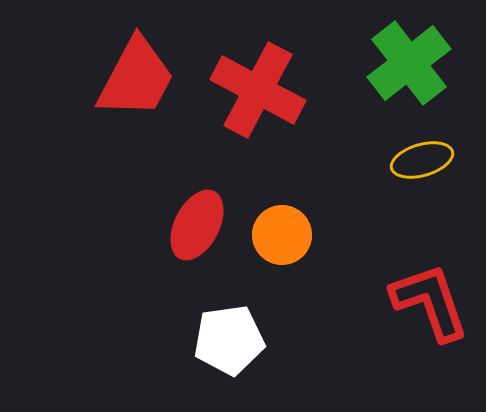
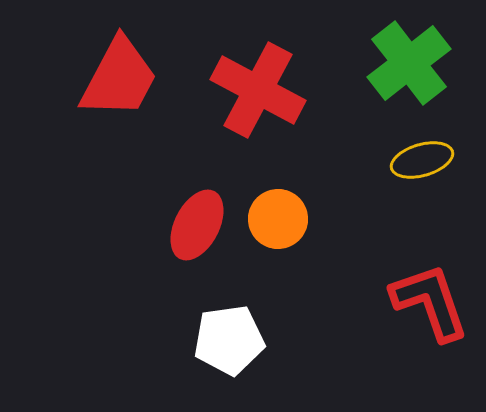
red trapezoid: moved 17 px left
orange circle: moved 4 px left, 16 px up
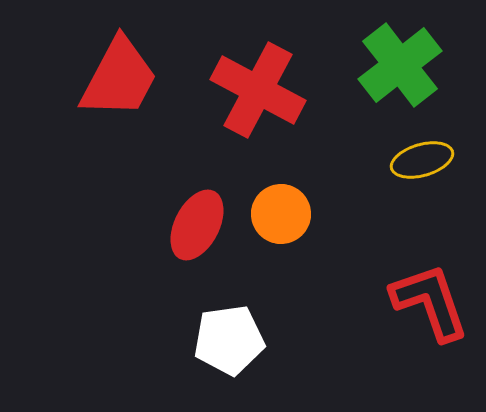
green cross: moved 9 px left, 2 px down
orange circle: moved 3 px right, 5 px up
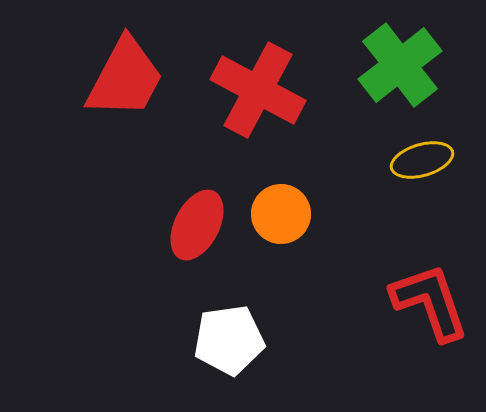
red trapezoid: moved 6 px right
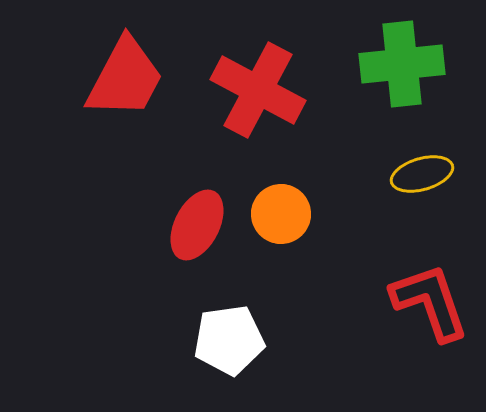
green cross: moved 2 px right, 1 px up; rotated 32 degrees clockwise
yellow ellipse: moved 14 px down
